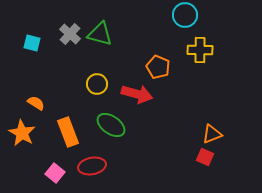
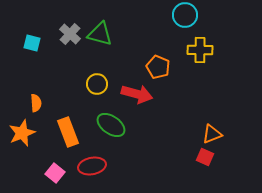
orange semicircle: rotated 54 degrees clockwise
orange star: rotated 20 degrees clockwise
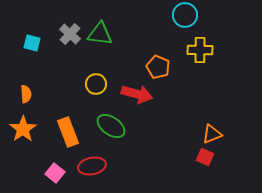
green triangle: rotated 8 degrees counterclockwise
yellow circle: moved 1 px left
orange semicircle: moved 10 px left, 9 px up
green ellipse: moved 1 px down
orange star: moved 1 px right, 4 px up; rotated 12 degrees counterclockwise
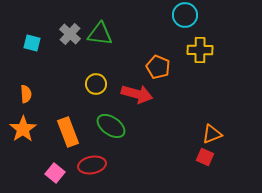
red ellipse: moved 1 px up
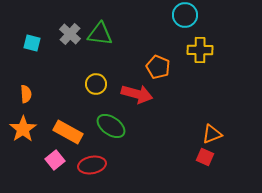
orange rectangle: rotated 40 degrees counterclockwise
pink square: moved 13 px up; rotated 12 degrees clockwise
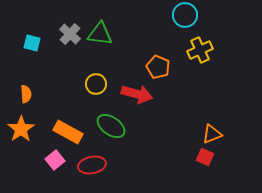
yellow cross: rotated 25 degrees counterclockwise
orange star: moved 2 px left
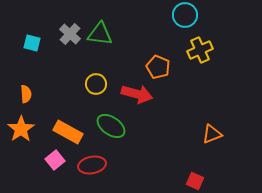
red square: moved 10 px left, 24 px down
